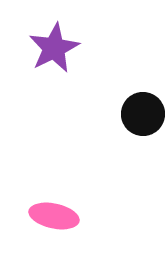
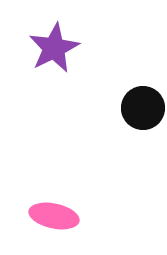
black circle: moved 6 px up
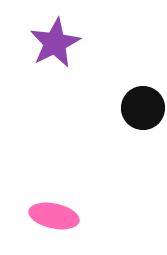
purple star: moved 1 px right, 5 px up
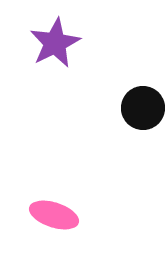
pink ellipse: moved 1 px up; rotated 6 degrees clockwise
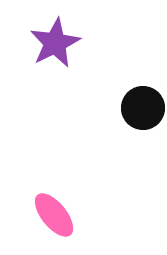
pink ellipse: rotated 33 degrees clockwise
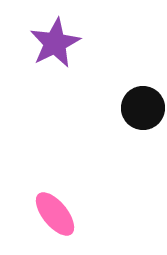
pink ellipse: moved 1 px right, 1 px up
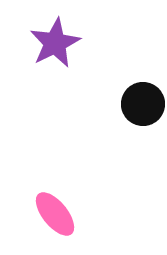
black circle: moved 4 px up
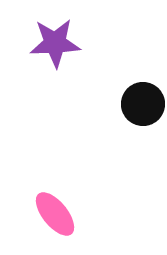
purple star: rotated 24 degrees clockwise
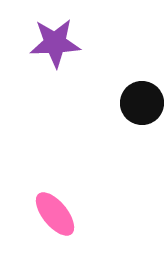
black circle: moved 1 px left, 1 px up
